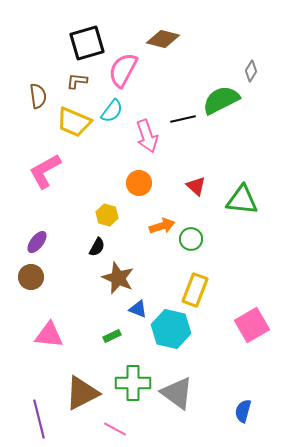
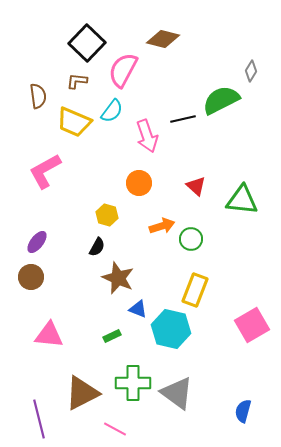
black square: rotated 30 degrees counterclockwise
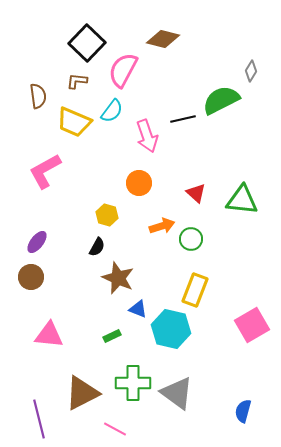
red triangle: moved 7 px down
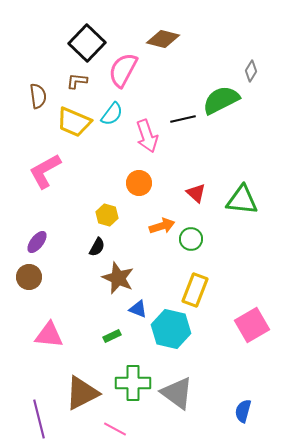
cyan semicircle: moved 3 px down
brown circle: moved 2 px left
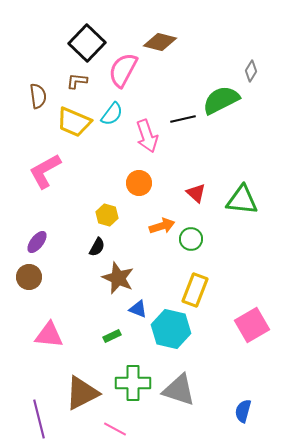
brown diamond: moved 3 px left, 3 px down
gray triangle: moved 2 px right, 3 px up; rotated 18 degrees counterclockwise
